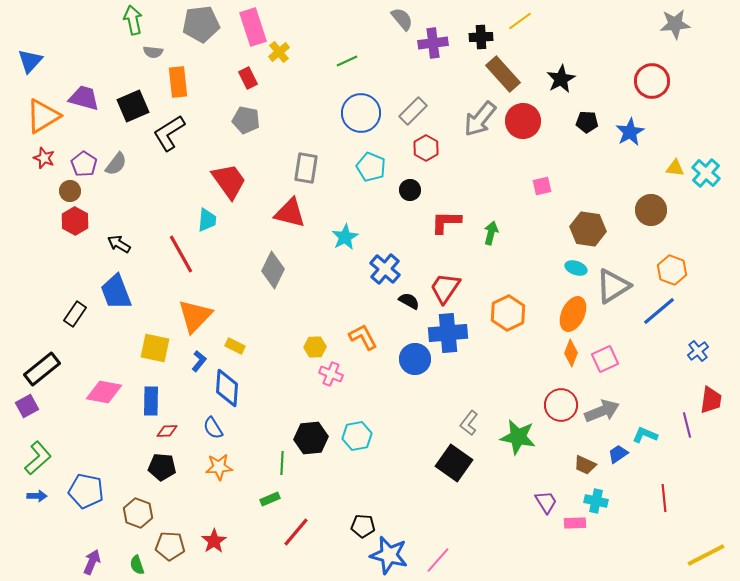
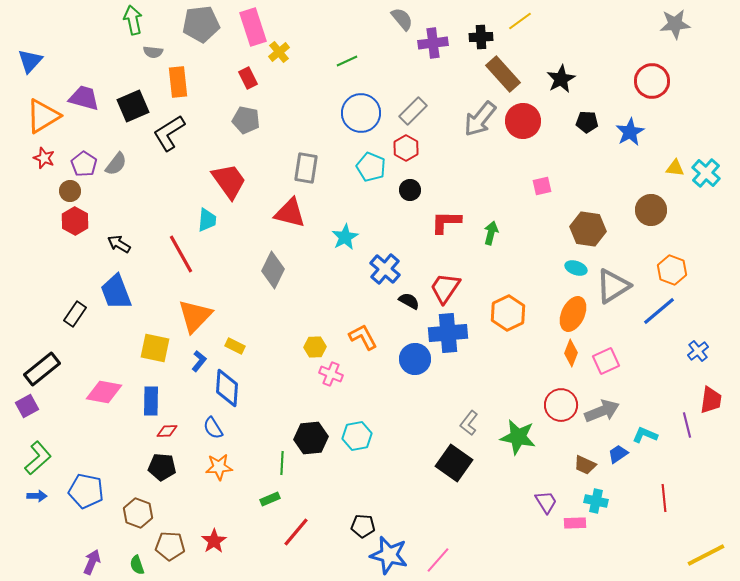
red hexagon at (426, 148): moved 20 px left
pink square at (605, 359): moved 1 px right, 2 px down
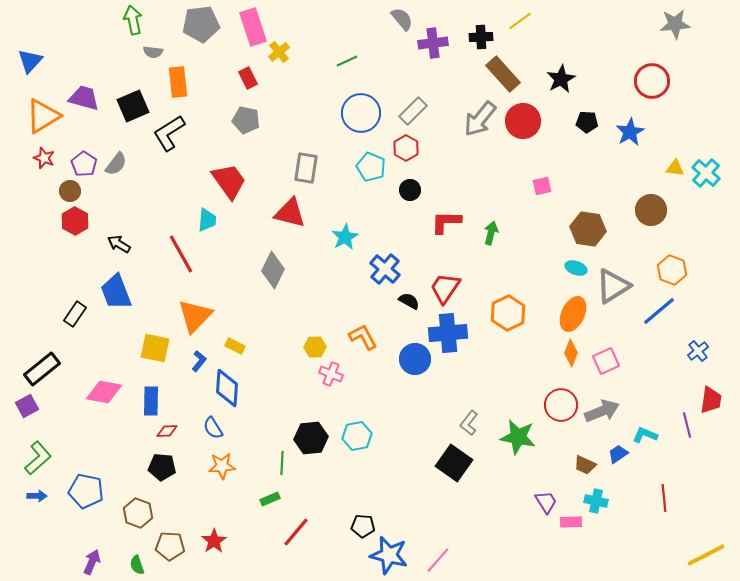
orange star at (219, 467): moved 3 px right, 1 px up
pink rectangle at (575, 523): moved 4 px left, 1 px up
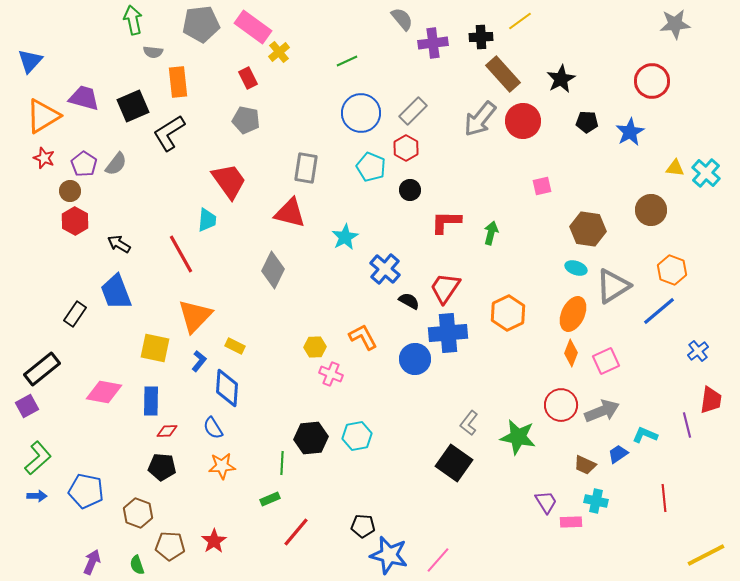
pink rectangle at (253, 27): rotated 36 degrees counterclockwise
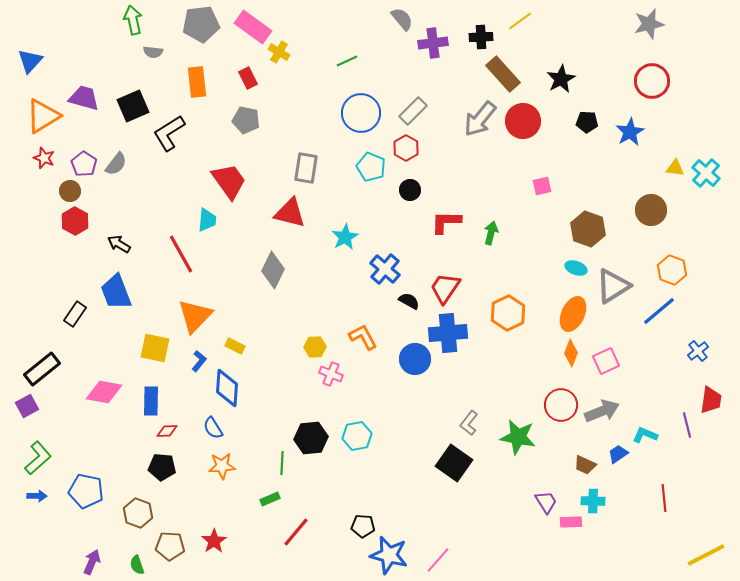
gray star at (675, 24): moved 26 px left; rotated 8 degrees counterclockwise
yellow cross at (279, 52): rotated 20 degrees counterclockwise
orange rectangle at (178, 82): moved 19 px right
brown hexagon at (588, 229): rotated 12 degrees clockwise
cyan cross at (596, 501): moved 3 px left; rotated 10 degrees counterclockwise
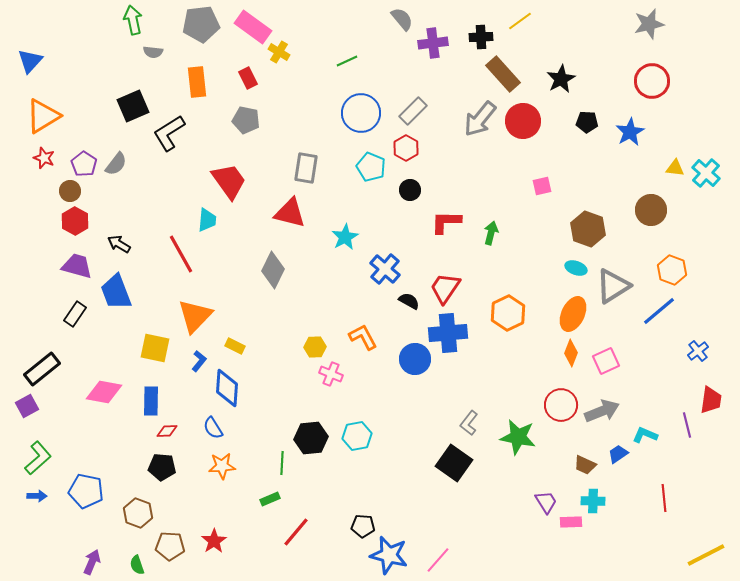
purple trapezoid at (84, 98): moved 7 px left, 168 px down
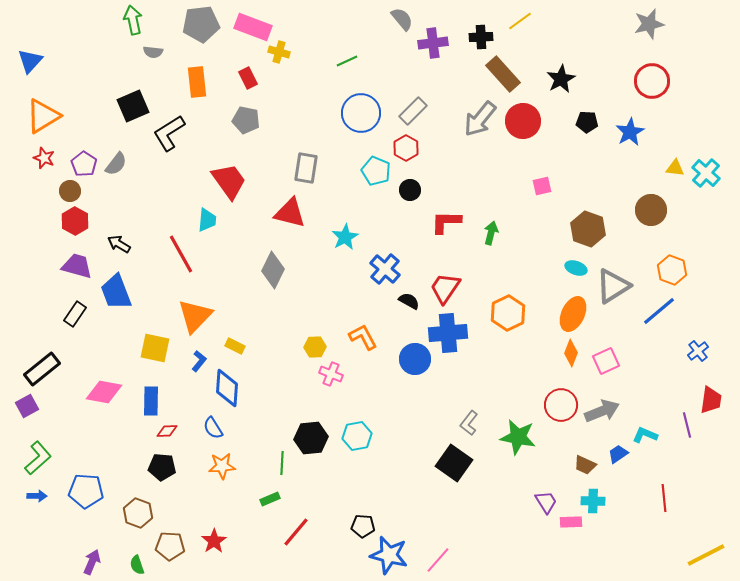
pink rectangle at (253, 27): rotated 15 degrees counterclockwise
yellow cross at (279, 52): rotated 15 degrees counterclockwise
cyan pentagon at (371, 167): moved 5 px right, 4 px down
blue pentagon at (86, 491): rotated 8 degrees counterclockwise
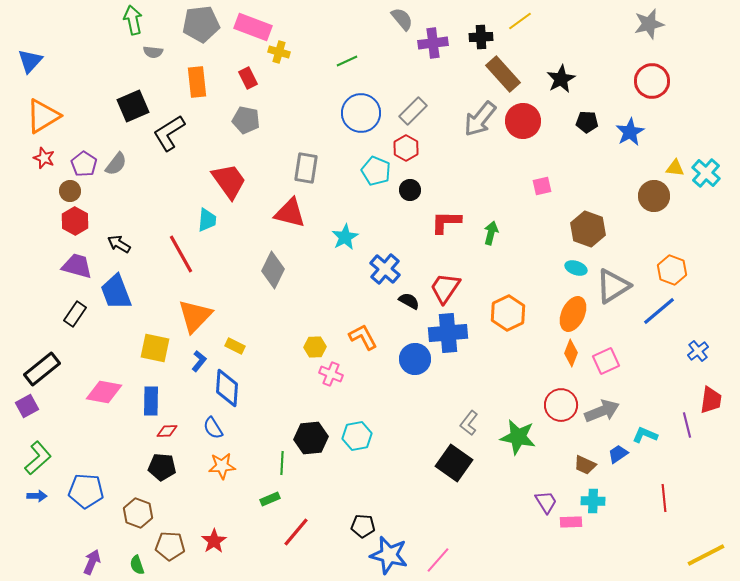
brown circle at (651, 210): moved 3 px right, 14 px up
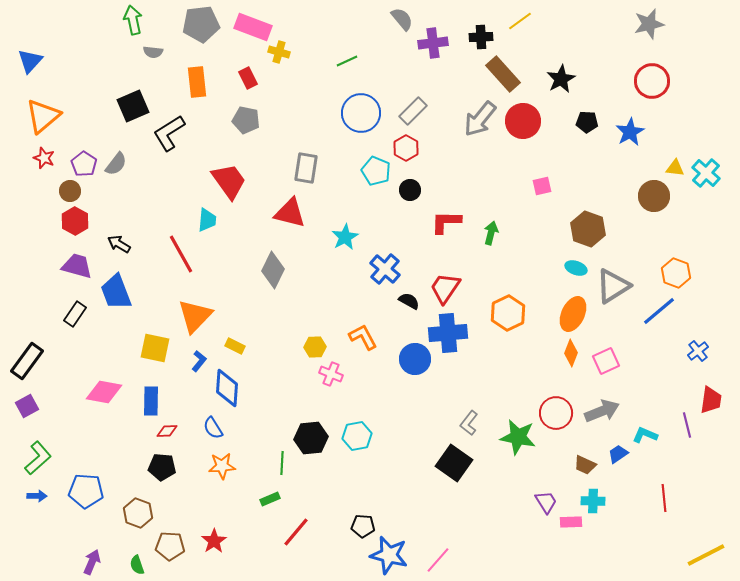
orange triangle at (43, 116): rotated 9 degrees counterclockwise
orange hexagon at (672, 270): moved 4 px right, 3 px down
black rectangle at (42, 369): moved 15 px left, 8 px up; rotated 15 degrees counterclockwise
red circle at (561, 405): moved 5 px left, 8 px down
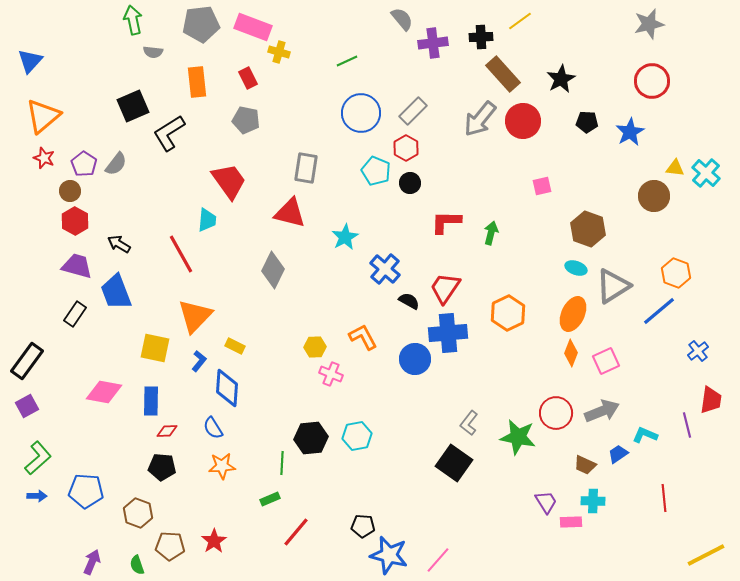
black circle at (410, 190): moved 7 px up
